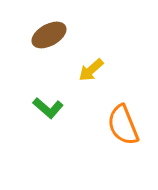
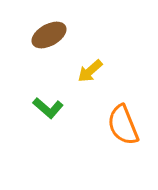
yellow arrow: moved 1 px left, 1 px down
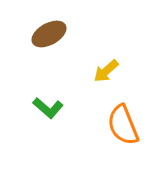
brown ellipse: moved 1 px up
yellow arrow: moved 16 px right
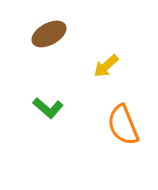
yellow arrow: moved 5 px up
